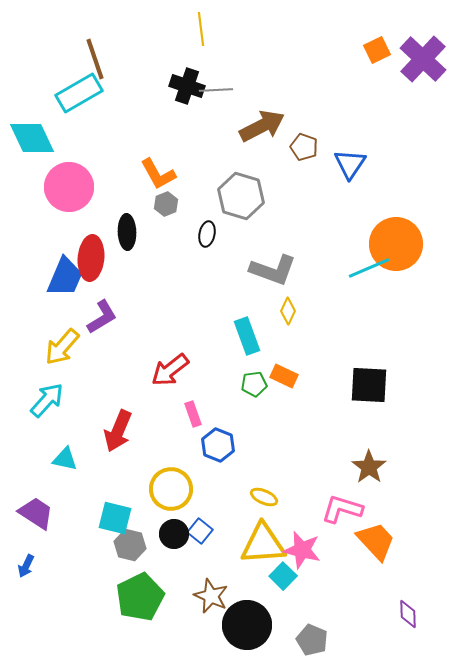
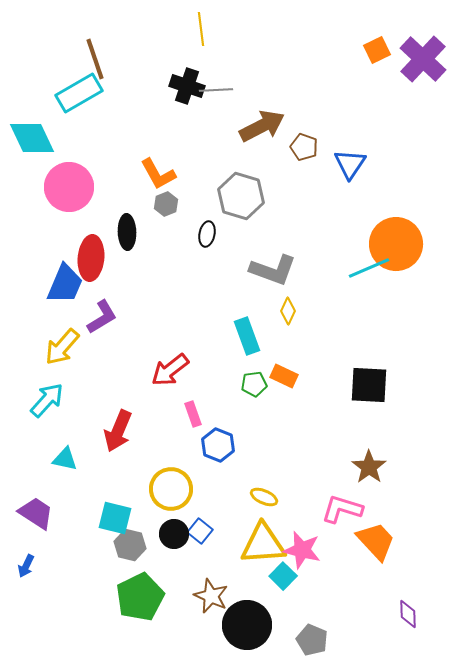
blue trapezoid at (65, 277): moved 7 px down
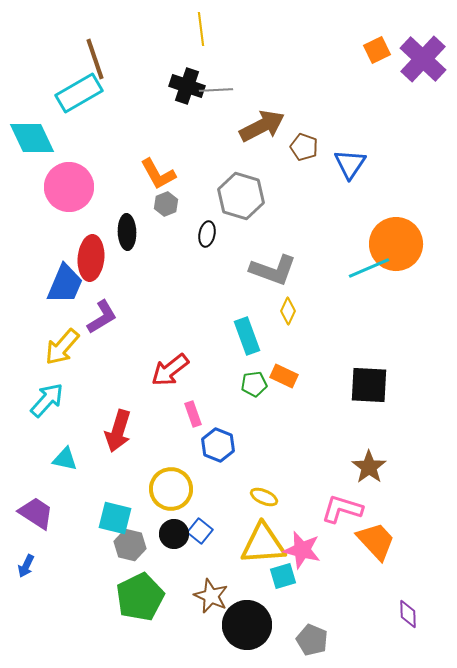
red arrow at (118, 431): rotated 6 degrees counterclockwise
cyan square at (283, 576): rotated 28 degrees clockwise
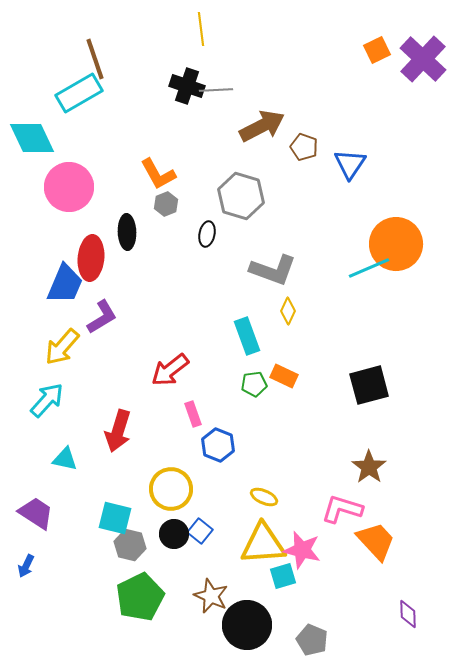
black square at (369, 385): rotated 18 degrees counterclockwise
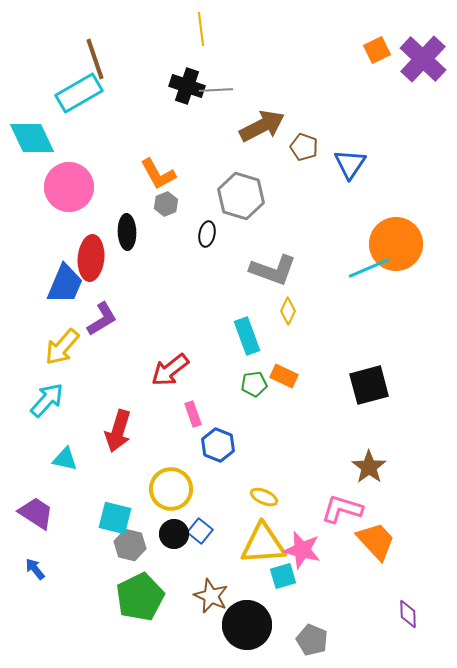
purple L-shape at (102, 317): moved 2 px down
blue arrow at (26, 566): moved 9 px right, 3 px down; rotated 115 degrees clockwise
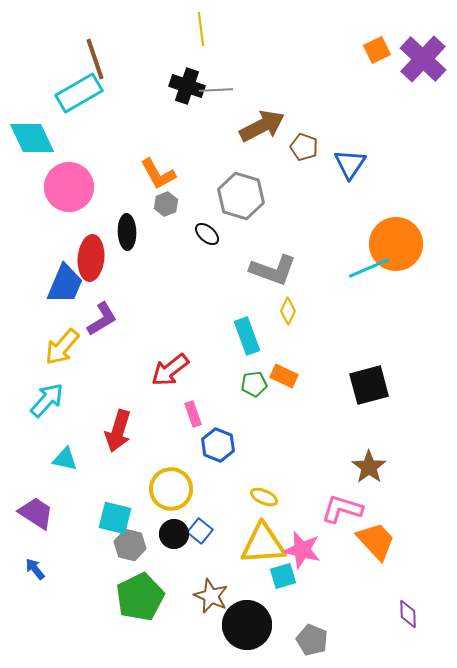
black ellipse at (207, 234): rotated 60 degrees counterclockwise
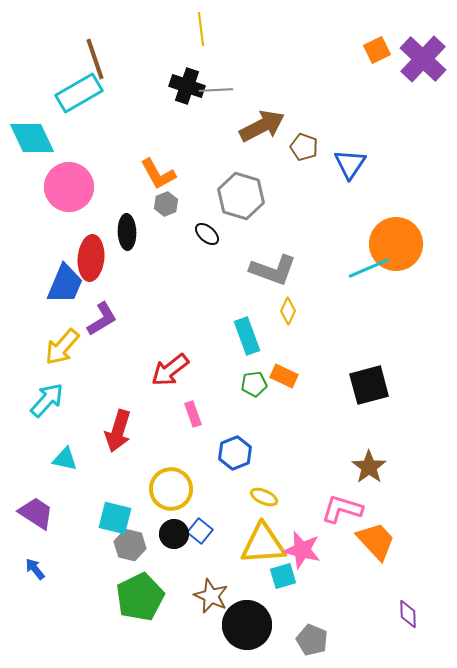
blue hexagon at (218, 445): moved 17 px right, 8 px down; rotated 16 degrees clockwise
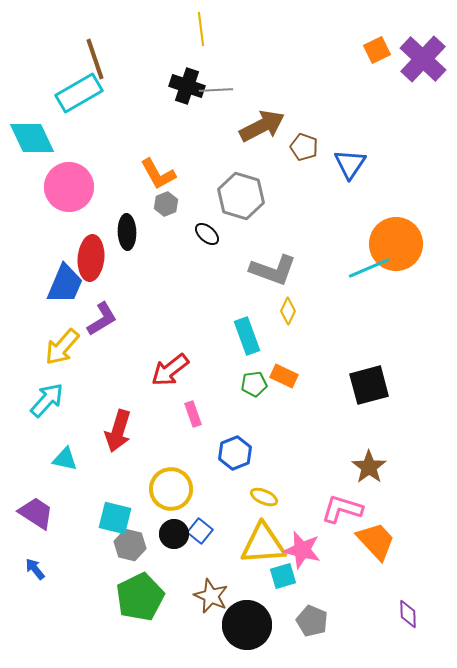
gray pentagon at (312, 640): moved 19 px up
